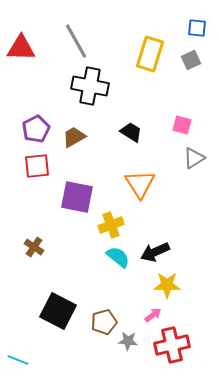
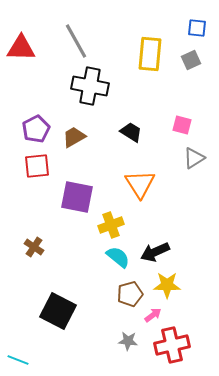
yellow rectangle: rotated 12 degrees counterclockwise
brown pentagon: moved 26 px right, 28 px up
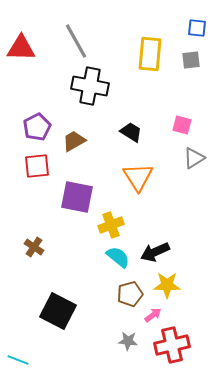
gray square: rotated 18 degrees clockwise
purple pentagon: moved 1 px right, 2 px up
brown trapezoid: moved 4 px down
orange triangle: moved 2 px left, 7 px up
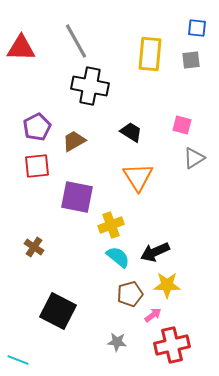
gray star: moved 11 px left, 1 px down
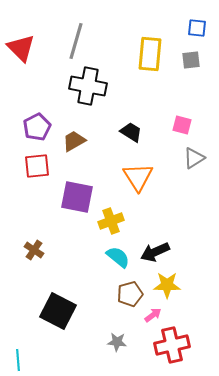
gray line: rotated 45 degrees clockwise
red triangle: rotated 44 degrees clockwise
black cross: moved 2 px left
yellow cross: moved 4 px up
brown cross: moved 3 px down
cyan line: rotated 65 degrees clockwise
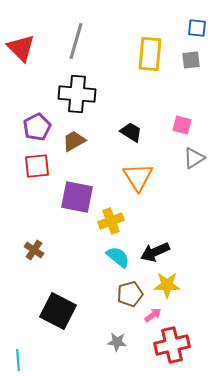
black cross: moved 11 px left, 8 px down; rotated 6 degrees counterclockwise
